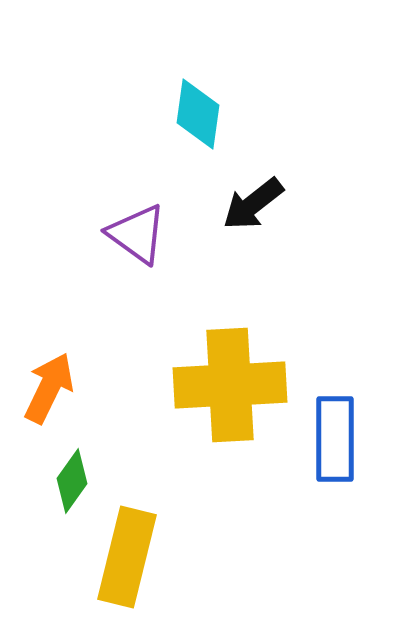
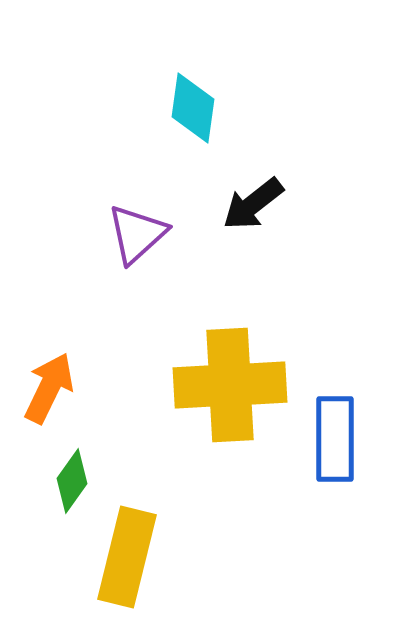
cyan diamond: moved 5 px left, 6 px up
purple triangle: rotated 42 degrees clockwise
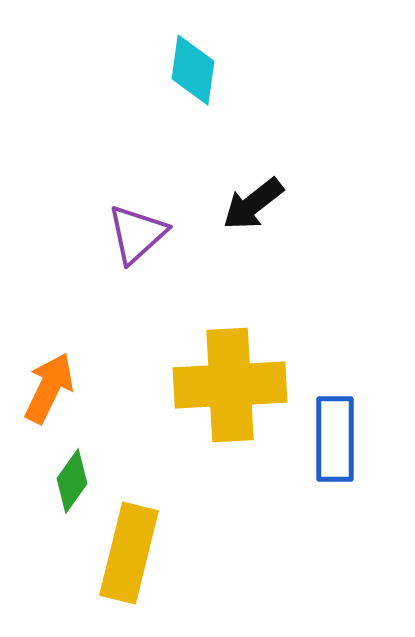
cyan diamond: moved 38 px up
yellow rectangle: moved 2 px right, 4 px up
